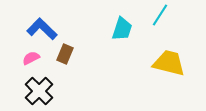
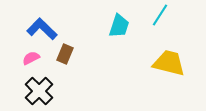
cyan trapezoid: moved 3 px left, 3 px up
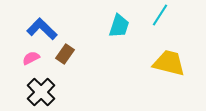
brown rectangle: rotated 12 degrees clockwise
black cross: moved 2 px right, 1 px down
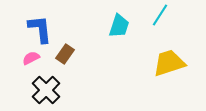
blue L-shape: moved 2 px left; rotated 40 degrees clockwise
yellow trapezoid: rotated 32 degrees counterclockwise
black cross: moved 5 px right, 2 px up
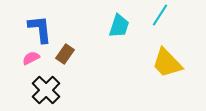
yellow trapezoid: moved 2 px left; rotated 116 degrees counterclockwise
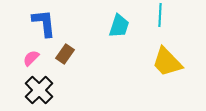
cyan line: rotated 30 degrees counterclockwise
blue L-shape: moved 4 px right, 6 px up
pink semicircle: rotated 18 degrees counterclockwise
yellow trapezoid: moved 1 px up
black cross: moved 7 px left
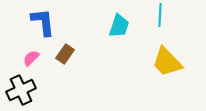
blue L-shape: moved 1 px left, 1 px up
black cross: moved 18 px left; rotated 20 degrees clockwise
